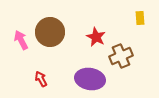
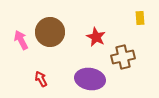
brown cross: moved 2 px right, 1 px down; rotated 10 degrees clockwise
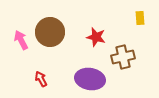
red star: rotated 12 degrees counterclockwise
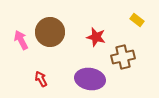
yellow rectangle: moved 3 px left, 2 px down; rotated 48 degrees counterclockwise
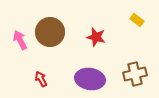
pink arrow: moved 1 px left
brown cross: moved 12 px right, 17 px down
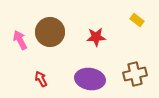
red star: rotated 18 degrees counterclockwise
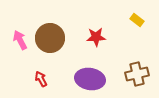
brown circle: moved 6 px down
brown cross: moved 2 px right
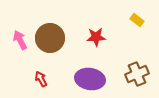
brown cross: rotated 10 degrees counterclockwise
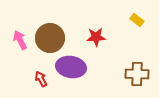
brown cross: rotated 25 degrees clockwise
purple ellipse: moved 19 px left, 12 px up
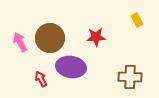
yellow rectangle: rotated 24 degrees clockwise
pink arrow: moved 2 px down
brown cross: moved 7 px left, 3 px down
